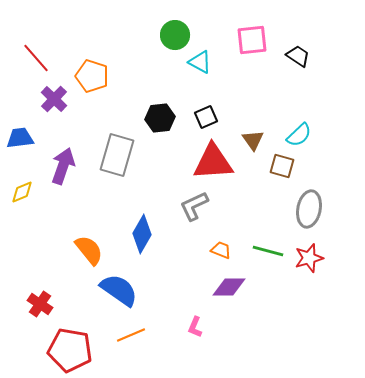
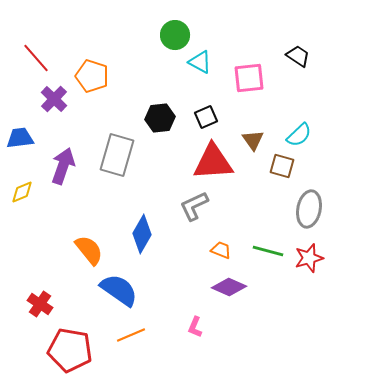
pink square: moved 3 px left, 38 px down
purple diamond: rotated 24 degrees clockwise
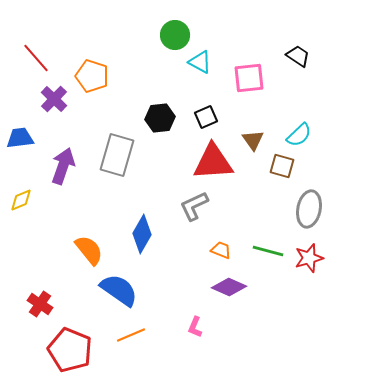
yellow diamond: moved 1 px left, 8 px down
red pentagon: rotated 12 degrees clockwise
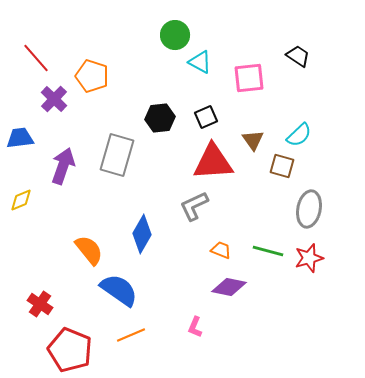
purple diamond: rotated 12 degrees counterclockwise
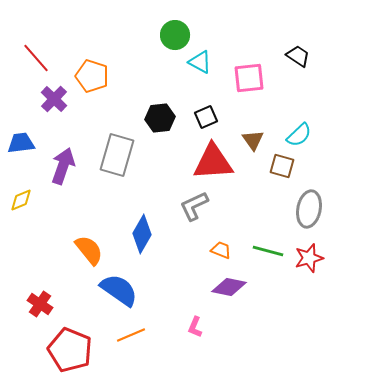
blue trapezoid: moved 1 px right, 5 px down
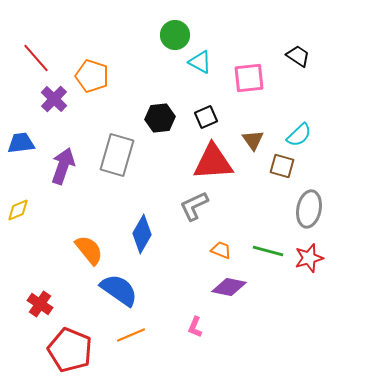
yellow diamond: moved 3 px left, 10 px down
